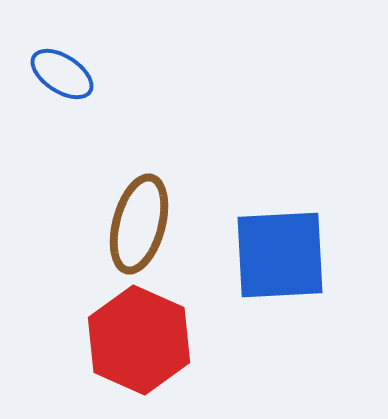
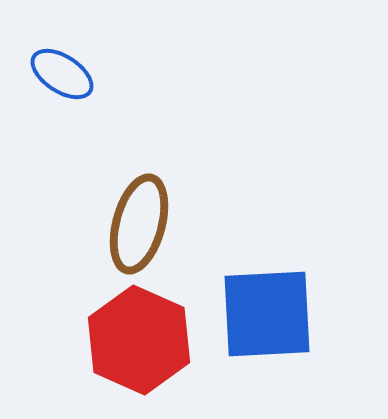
blue square: moved 13 px left, 59 px down
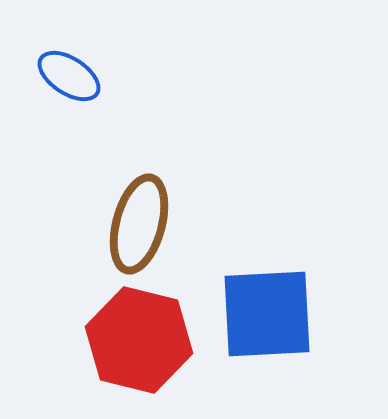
blue ellipse: moved 7 px right, 2 px down
red hexagon: rotated 10 degrees counterclockwise
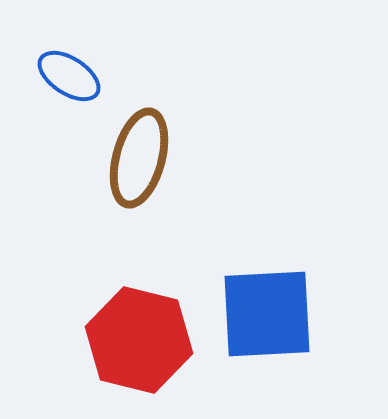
brown ellipse: moved 66 px up
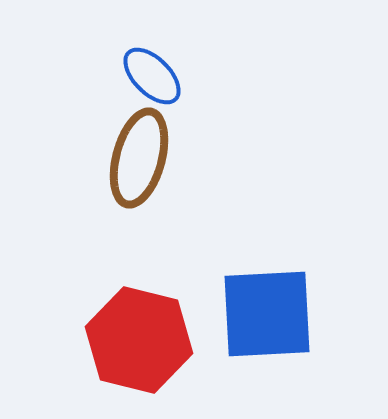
blue ellipse: moved 83 px right; rotated 12 degrees clockwise
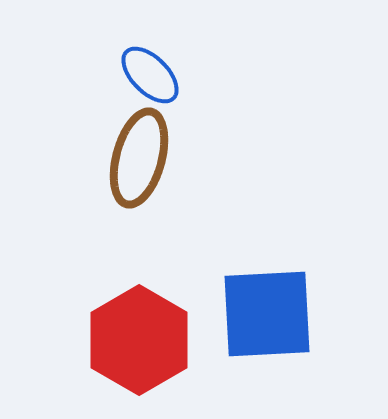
blue ellipse: moved 2 px left, 1 px up
red hexagon: rotated 16 degrees clockwise
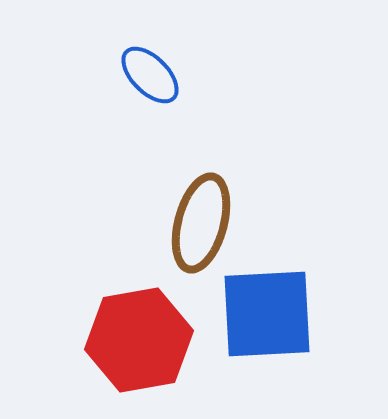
brown ellipse: moved 62 px right, 65 px down
red hexagon: rotated 20 degrees clockwise
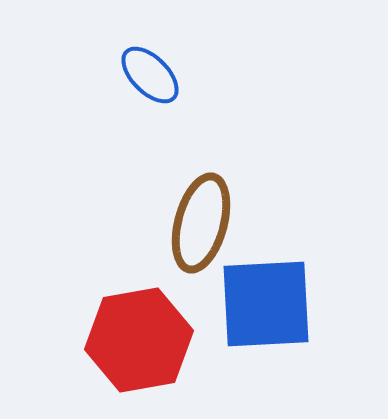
blue square: moved 1 px left, 10 px up
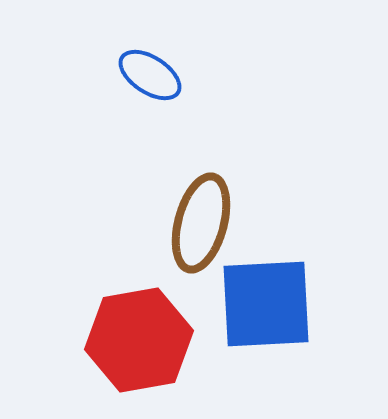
blue ellipse: rotated 12 degrees counterclockwise
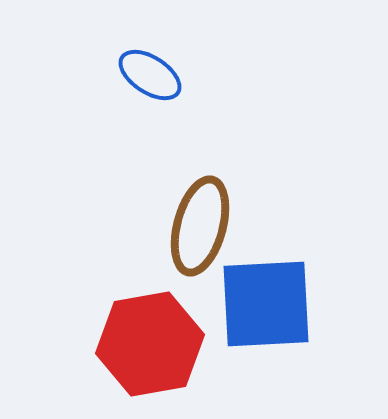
brown ellipse: moved 1 px left, 3 px down
red hexagon: moved 11 px right, 4 px down
